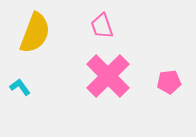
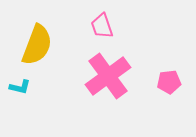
yellow semicircle: moved 2 px right, 12 px down
pink cross: rotated 9 degrees clockwise
cyan L-shape: rotated 140 degrees clockwise
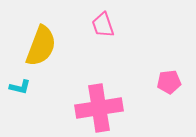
pink trapezoid: moved 1 px right, 1 px up
yellow semicircle: moved 4 px right, 1 px down
pink cross: moved 9 px left, 32 px down; rotated 27 degrees clockwise
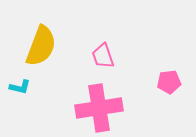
pink trapezoid: moved 31 px down
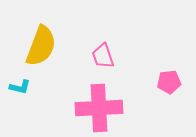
pink cross: rotated 6 degrees clockwise
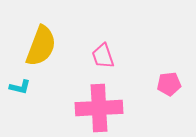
pink pentagon: moved 2 px down
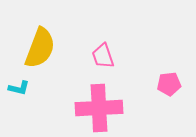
yellow semicircle: moved 1 px left, 2 px down
cyan L-shape: moved 1 px left, 1 px down
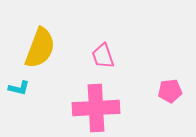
pink pentagon: moved 1 px right, 7 px down
pink cross: moved 3 px left
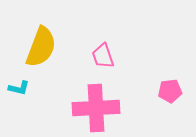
yellow semicircle: moved 1 px right, 1 px up
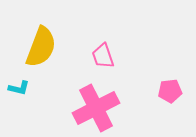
pink cross: rotated 24 degrees counterclockwise
